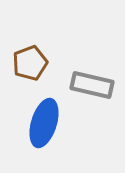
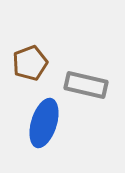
gray rectangle: moved 6 px left
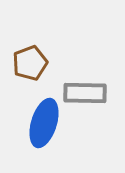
gray rectangle: moved 1 px left, 8 px down; rotated 12 degrees counterclockwise
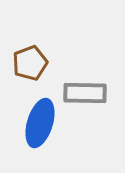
blue ellipse: moved 4 px left
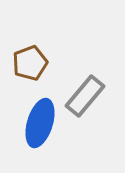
gray rectangle: moved 3 px down; rotated 51 degrees counterclockwise
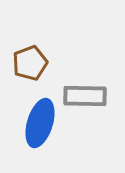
gray rectangle: rotated 51 degrees clockwise
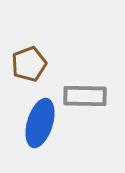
brown pentagon: moved 1 px left, 1 px down
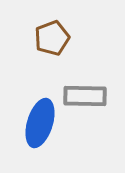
brown pentagon: moved 23 px right, 26 px up
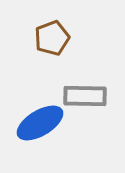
blue ellipse: rotated 42 degrees clockwise
